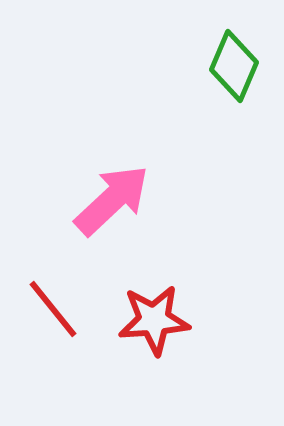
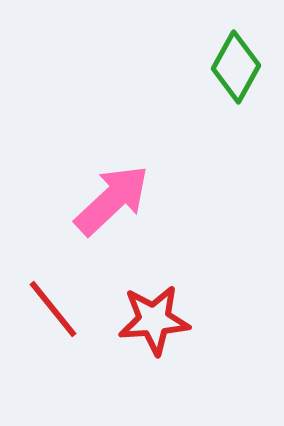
green diamond: moved 2 px right, 1 px down; rotated 6 degrees clockwise
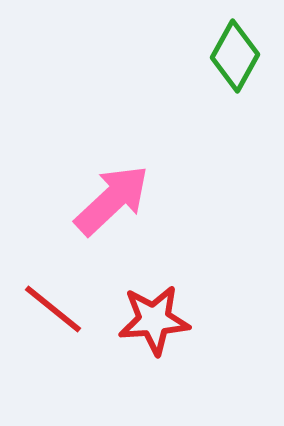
green diamond: moved 1 px left, 11 px up
red line: rotated 12 degrees counterclockwise
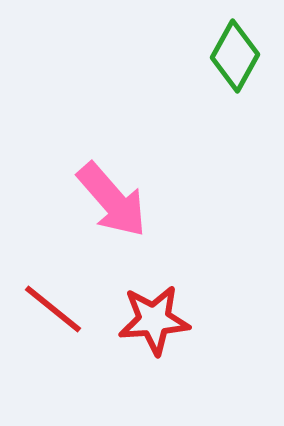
pink arrow: rotated 92 degrees clockwise
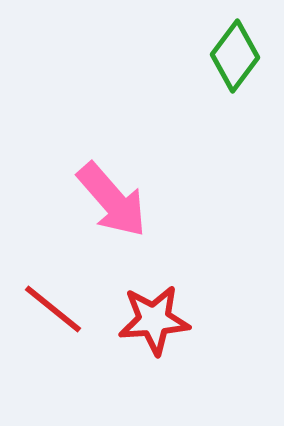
green diamond: rotated 8 degrees clockwise
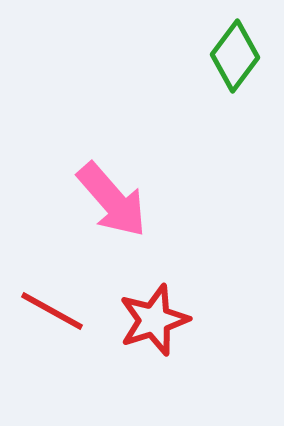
red line: moved 1 px left, 2 px down; rotated 10 degrees counterclockwise
red star: rotated 14 degrees counterclockwise
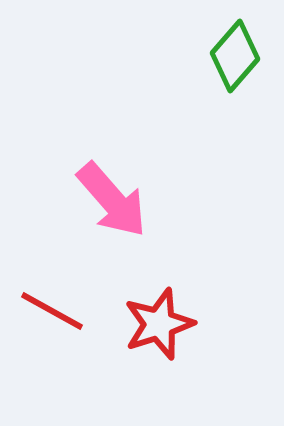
green diamond: rotated 4 degrees clockwise
red star: moved 5 px right, 4 px down
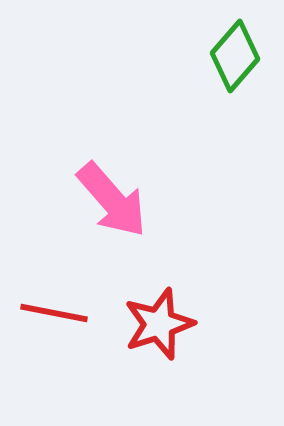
red line: moved 2 px right, 2 px down; rotated 18 degrees counterclockwise
